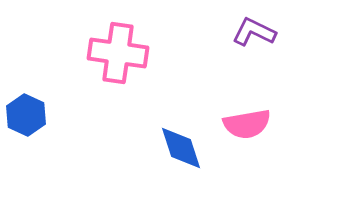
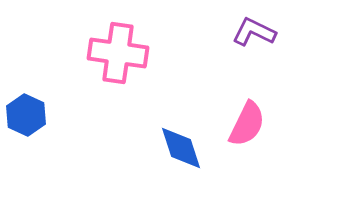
pink semicircle: rotated 54 degrees counterclockwise
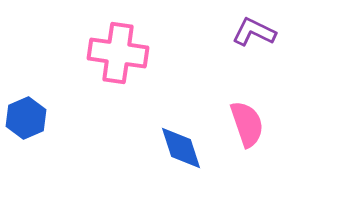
blue hexagon: moved 3 px down; rotated 12 degrees clockwise
pink semicircle: rotated 45 degrees counterclockwise
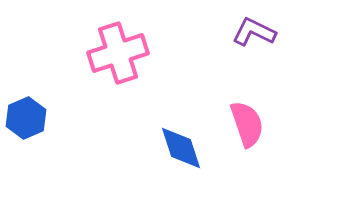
pink cross: rotated 26 degrees counterclockwise
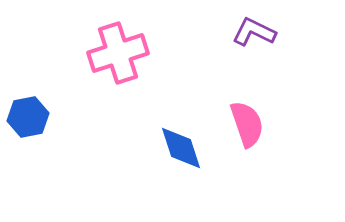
blue hexagon: moved 2 px right, 1 px up; rotated 12 degrees clockwise
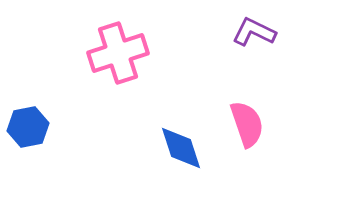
blue hexagon: moved 10 px down
